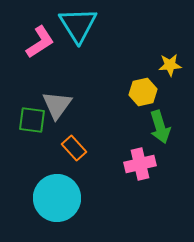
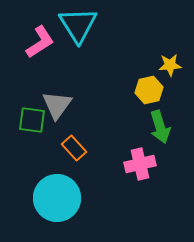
yellow hexagon: moved 6 px right, 2 px up
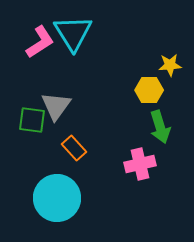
cyan triangle: moved 5 px left, 8 px down
yellow hexagon: rotated 12 degrees clockwise
gray triangle: moved 1 px left, 1 px down
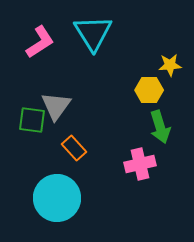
cyan triangle: moved 20 px right
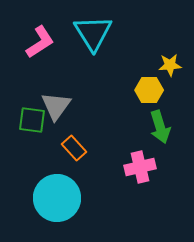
pink cross: moved 3 px down
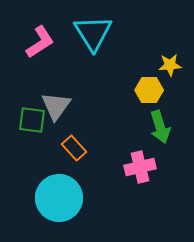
cyan circle: moved 2 px right
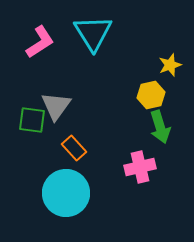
yellow star: rotated 15 degrees counterclockwise
yellow hexagon: moved 2 px right, 5 px down; rotated 12 degrees counterclockwise
cyan circle: moved 7 px right, 5 px up
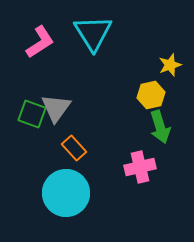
gray triangle: moved 2 px down
green square: moved 6 px up; rotated 12 degrees clockwise
